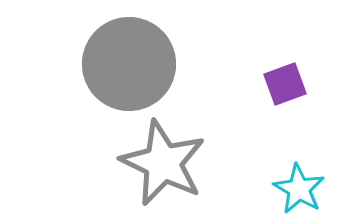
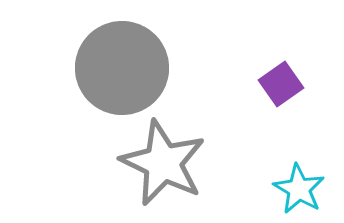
gray circle: moved 7 px left, 4 px down
purple square: moved 4 px left; rotated 15 degrees counterclockwise
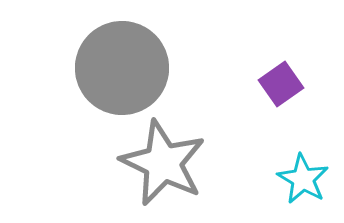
cyan star: moved 4 px right, 10 px up
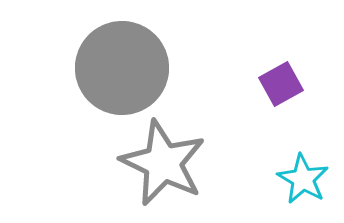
purple square: rotated 6 degrees clockwise
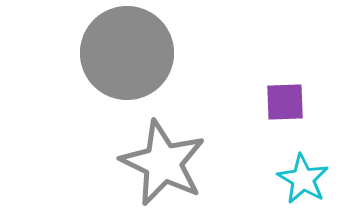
gray circle: moved 5 px right, 15 px up
purple square: moved 4 px right, 18 px down; rotated 27 degrees clockwise
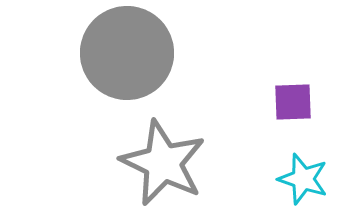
purple square: moved 8 px right
cyan star: rotated 12 degrees counterclockwise
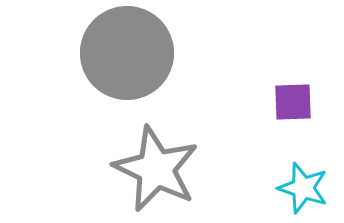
gray star: moved 7 px left, 6 px down
cyan star: moved 9 px down
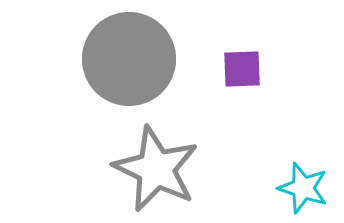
gray circle: moved 2 px right, 6 px down
purple square: moved 51 px left, 33 px up
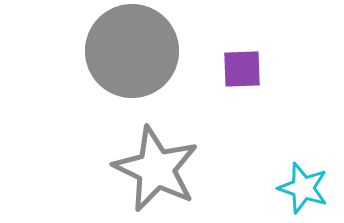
gray circle: moved 3 px right, 8 px up
